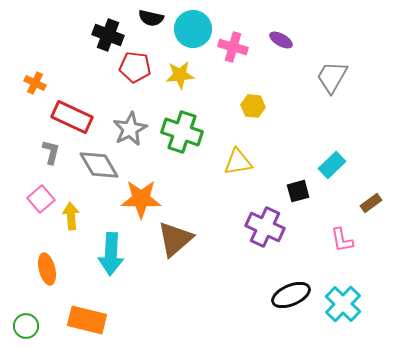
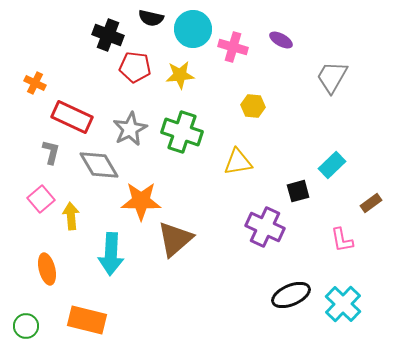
orange star: moved 2 px down
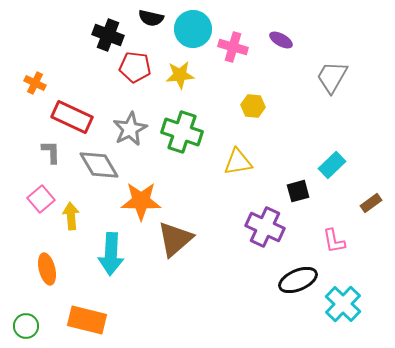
gray L-shape: rotated 15 degrees counterclockwise
pink L-shape: moved 8 px left, 1 px down
black ellipse: moved 7 px right, 15 px up
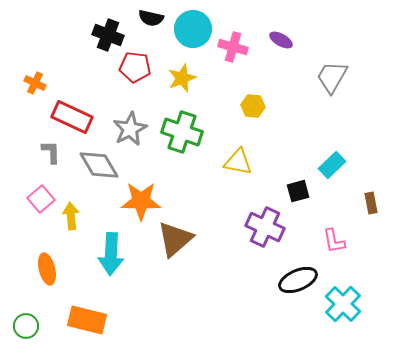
yellow star: moved 2 px right, 3 px down; rotated 16 degrees counterclockwise
yellow triangle: rotated 20 degrees clockwise
brown rectangle: rotated 65 degrees counterclockwise
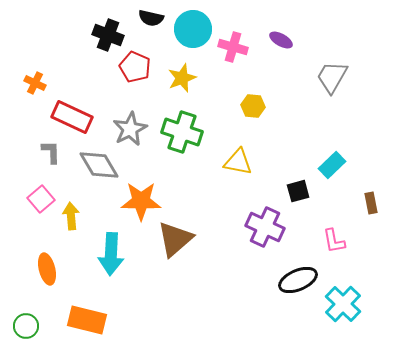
red pentagon: rotated 16 degrees clockwise
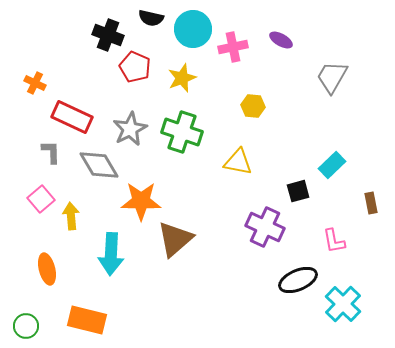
pink cross: rotated 28 degrees counterclockwise
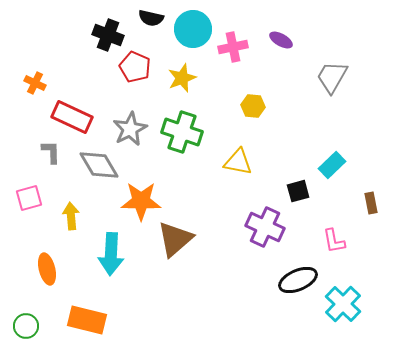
pink square: moved 12 px left, 1 px up; rotated 24 degrees clockwise
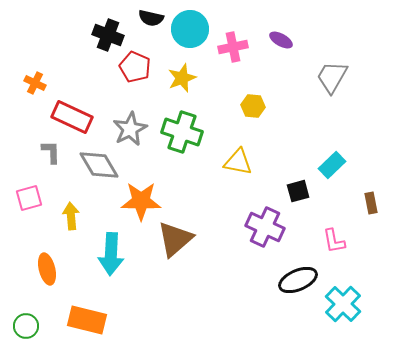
cyan circle: moved 3 px left
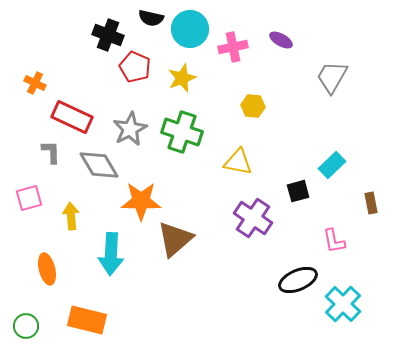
purple cross: moved 12 px left, 9 px up; rotated 9 degrees clockwise
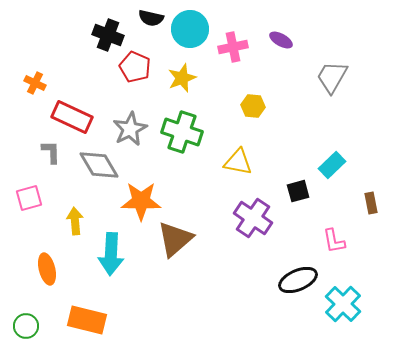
yellow arrow: moved 4 px right, 5 px down
